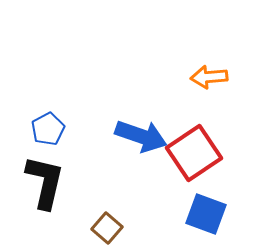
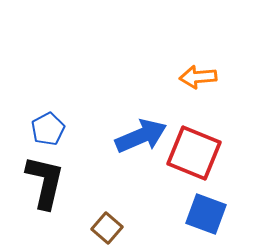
orange arrow: moved 11 px left
blue arrow: rotated 42 degrees counterclockwise
red square: rotated 34 degrees counterclockwise
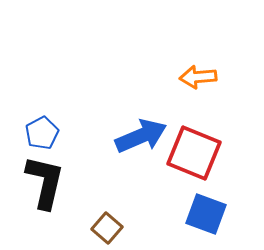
blue pentagon: moved 6 px left, 4 px down
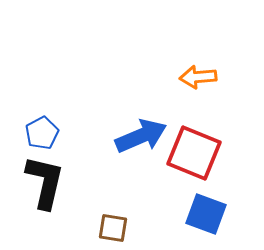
brown square: moved 6 px right; rotated 32 degrees counterclockwise
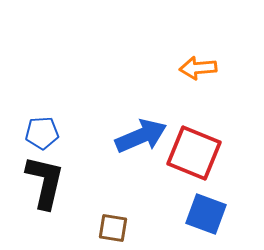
orange arrow: moved 9 px up
blue pentagon: rotated 24 degrees clockwise
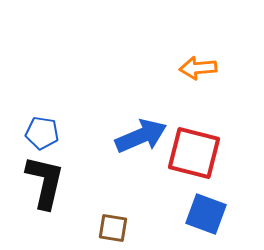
blue pentagon: rotated 12 degrees clockwise
red square: rotated 8 degrees counterclockwise
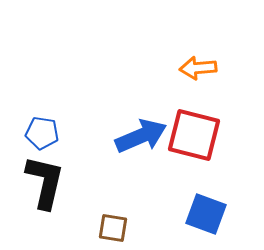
red square: moved 18 px up
